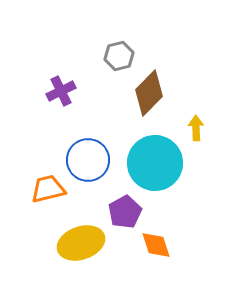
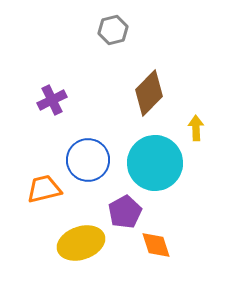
gray hexagon: moved 6 px left, 26 px up
purple cross: moved 9 px left, 9 px down
orange trapezoid: moved 4 px left
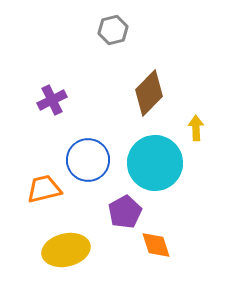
yellow ellipse: moved 15 px left, 7 px down; rotated 6 degrees clockwise
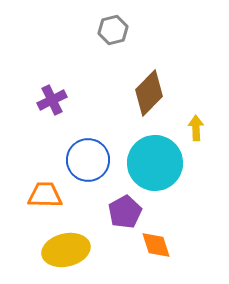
orange trapezoid: moved 1 px right, 6 px down; rotated 15 degrees clockwise
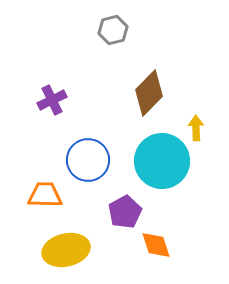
cyan circle: moved 7 px right, 2 px up
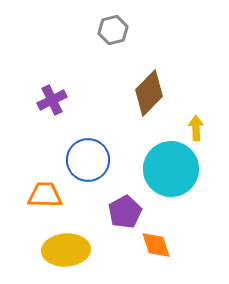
cyan circle: moved 9 px right, 8 px down
yellow ellipse: rotated 9 degrees clockwise
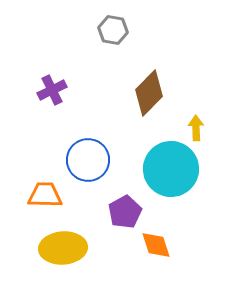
gray hexagon: rotated 24 degrees clockwise
purple cross: moved 10 px up
yellow ellipse: moved 3 px left, 2 px up
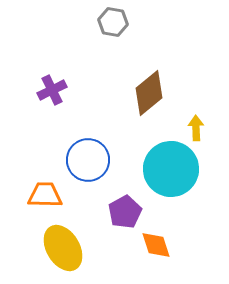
gray hexagon: moved 8 px up
brown diamond: rotated 6 degrees clockwise
yellow ellipse: rotated 63 degrees clockwise
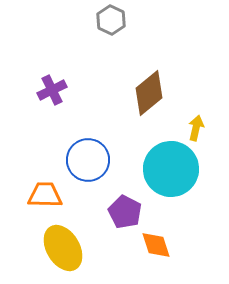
gray hexagon: moved 2 px left, 2 px up; rotated 16 degrees clockwise
yellow arrow: rotated 15 degrees clockwise
purple pentagon: rotated 16 degrees counterclockwise
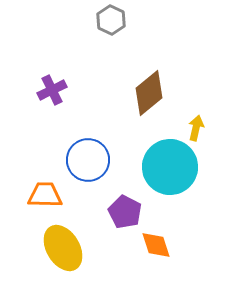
cyan circle: moved 1 px left, 2 px up
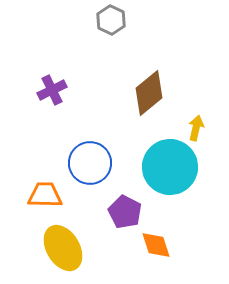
blue circle: moved 2 px right, 3 px down
